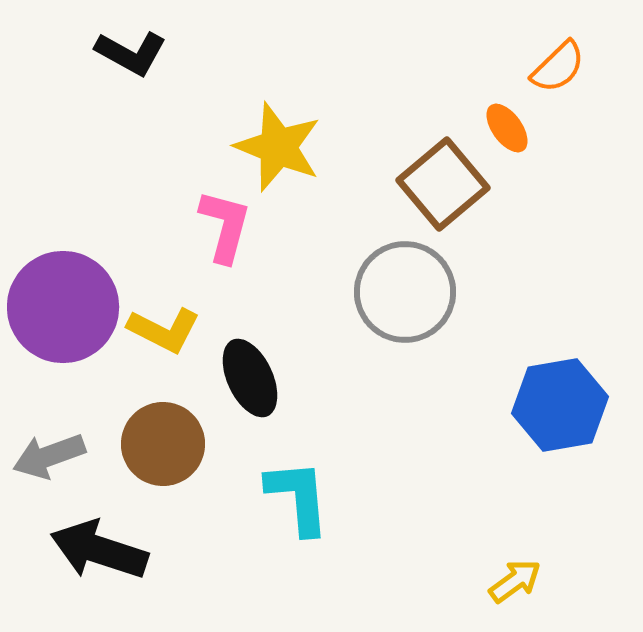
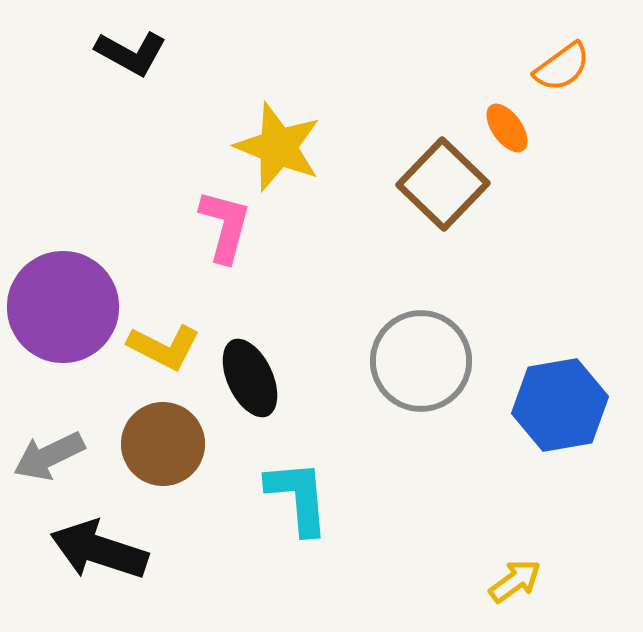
orange semicircle: moved 4 px right; rotated 8 degrees clockwise
brown square: rotated 6 degrees counterclockwise
gray circle: moved 16 px right, 69 px down
yellow L-shape: moved 17 px down
gray arrow: rotated 6 degrees counterclockwise
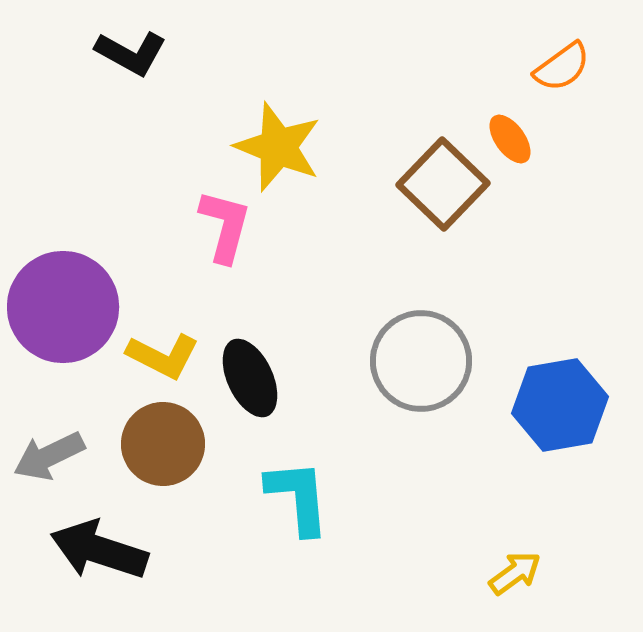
orange ellipse: moved 3 px right, 11 px down
yellow L-shape: moved 1 px left, 9 px down
yellow arrow: moved 8 px up
